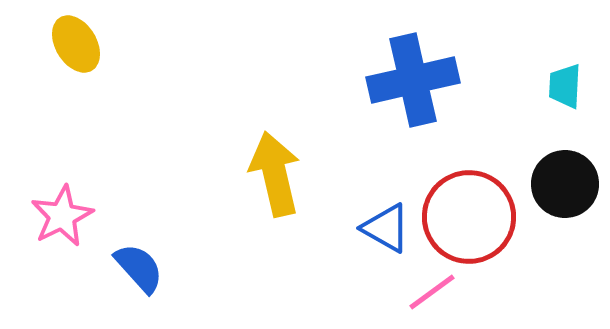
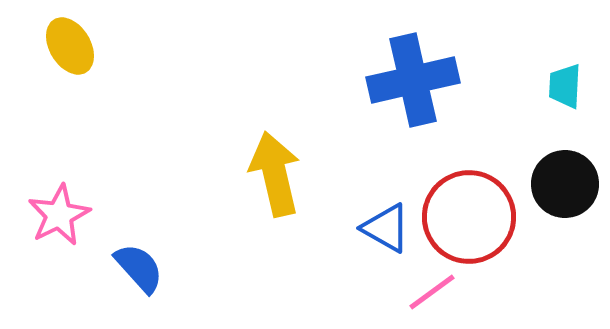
yellow ellipse: moved 6 px left, 2 px down
pink star: moved 3 px left, 1 px up
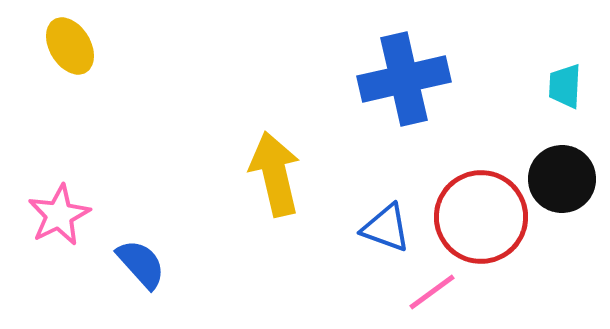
blue cross: moved 9 px left, 1 px up
black circle: moved 3 px left, 5 px up
red circle: moved 12 px right
blue triangle: rotated 10 degrees counterclockwise
blue semicircle: moved 2 px right, 4 px up
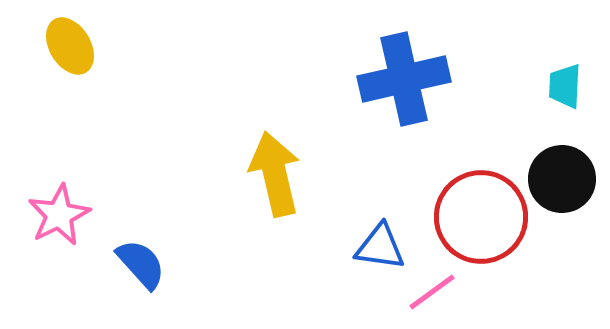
blue triangle: moved 6 px left, 19 px down; rotated 12 degrees counterclockwise
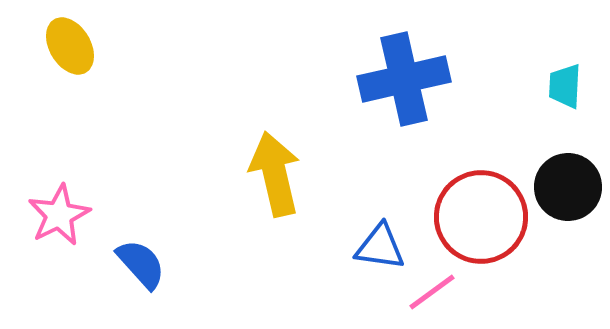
black circle: moved 6 px right, 8 px down
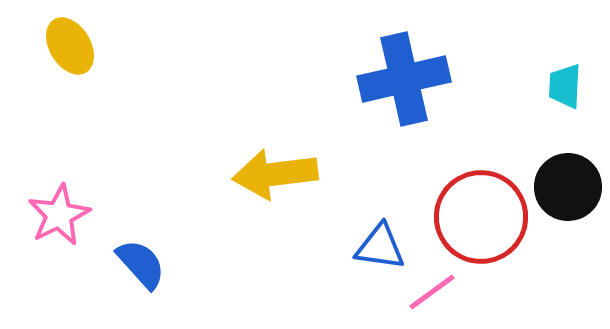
yellow arrow: rotated 84 degrees counterclockwise
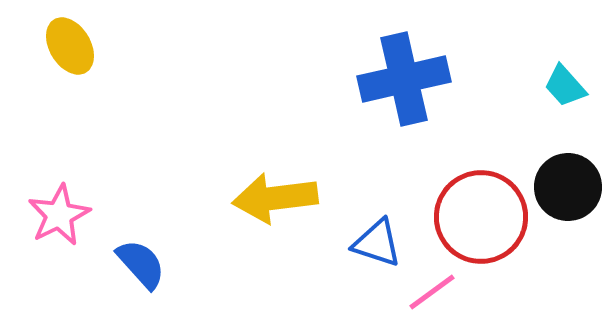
cyan trapezoid: rotated 45 degrees counterclockwise
yellow arrow: moved 24 px down
blue triangle: moved 3 px left, 4 px up; rotated 10 degrees clockwise
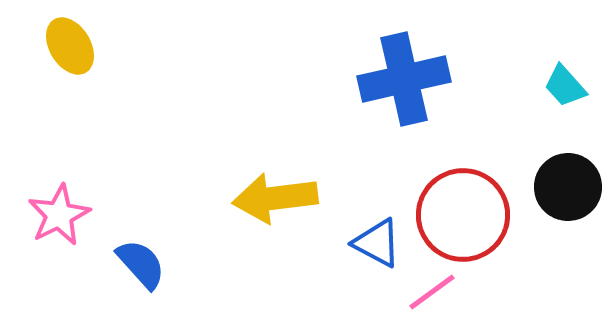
red circle: moved 18 px left, 2 px up
blue triangle: rotated 10 degrees clockwise
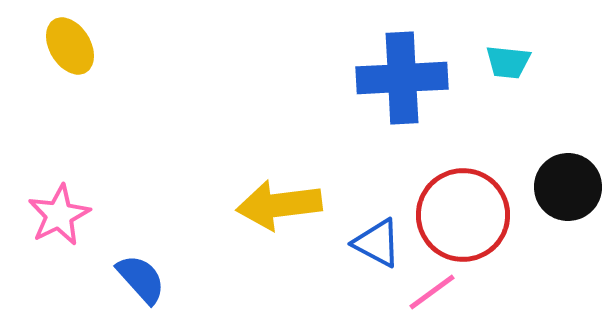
blue cross: moved 2 px left, 1 px up; rotated 10 degrees clockwise
cyan trapezoid: moved 57 px left, 24 px up; rotated 42 degrees counterclockwise
yellow arrow: moved 4 px right, 7 px down
blue semicircle: moved 15 px down
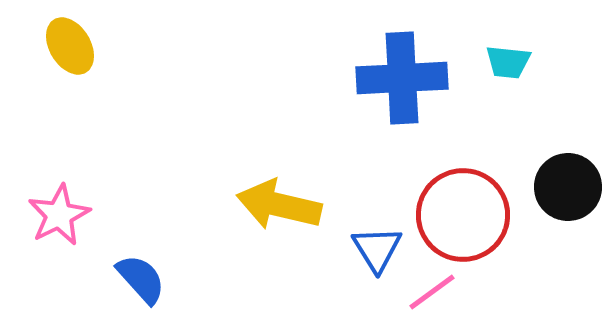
yellow arrow: rotated 20 degrees clockwise
blue triangle: moved 6 px down; rotated 30 degrees clockwise
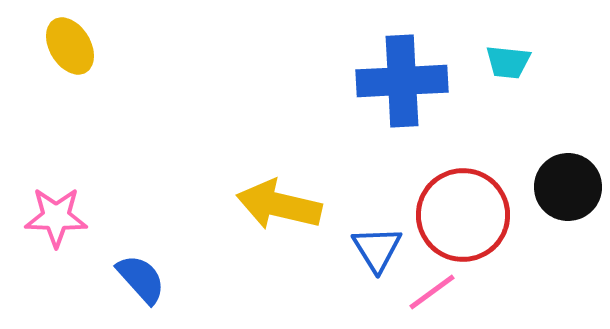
blue cross: moved 3 px down
pink star: moved 3 px left, 2 px down; rotated 28 degrees clockwise
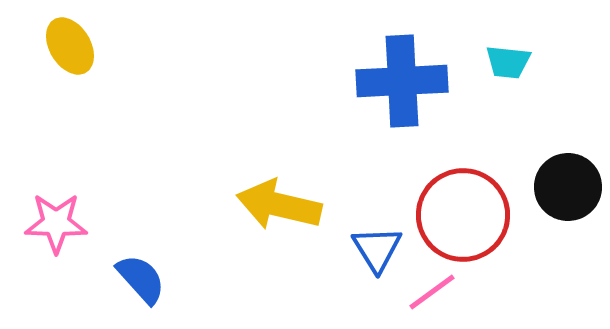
pink star: moved 6 px down
